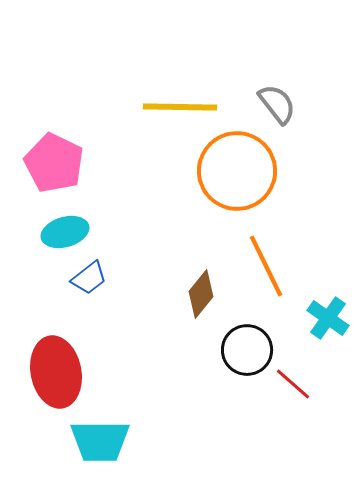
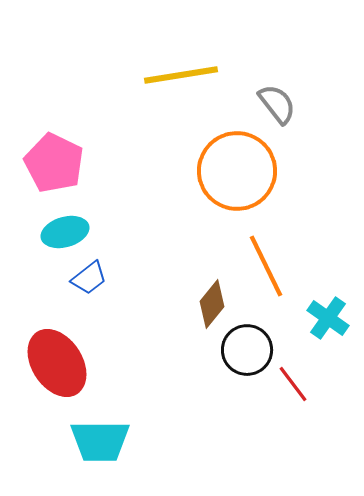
yellow line: moved 1 px right, 32 px up; rotated 10 degrees counterclockwise
brown diamond: moved 11 px right, 10 px down
red ellipse: moved 1 px right, 9 px up; rotated 22 degrees counterclockwise
red line: rotated 12 degrees clockwise
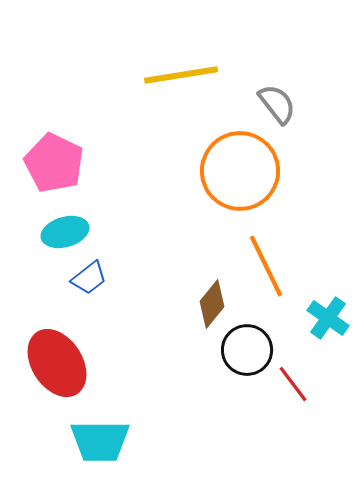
orange circle: moved 3 px right
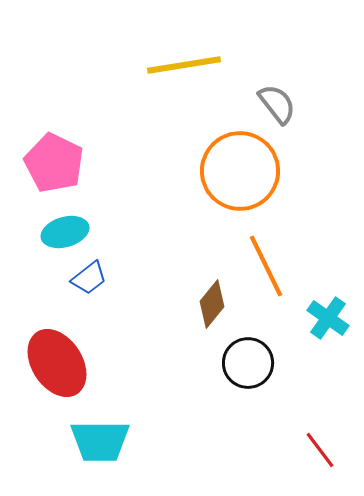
yellow line: moved 3 px right, 10 px up
black circle: moved 1 px right, 13 px down
red line: moved 27 px right, 66 px down
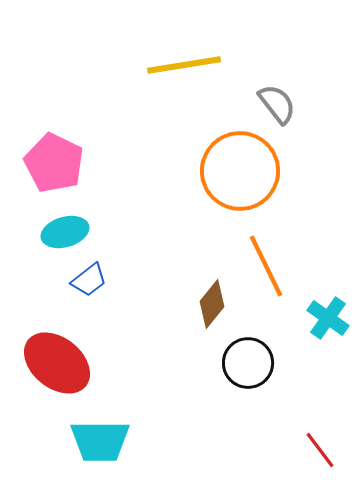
blue trapezoid: moved 2 px down
red ellipse: rotated 18 degrees counterclockwise
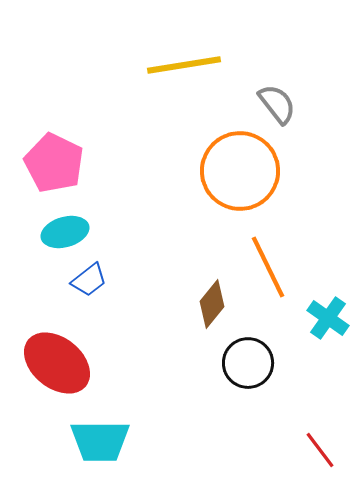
orange line: moved 2 px right, 1 px down
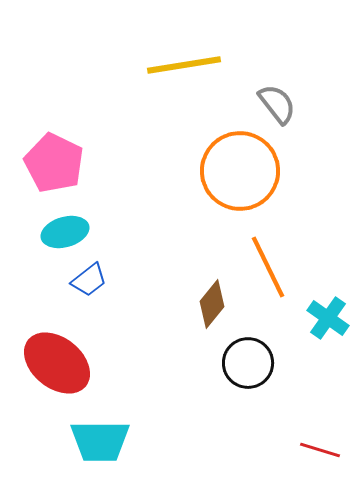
red line: rotated 36 degrees counterclockwise
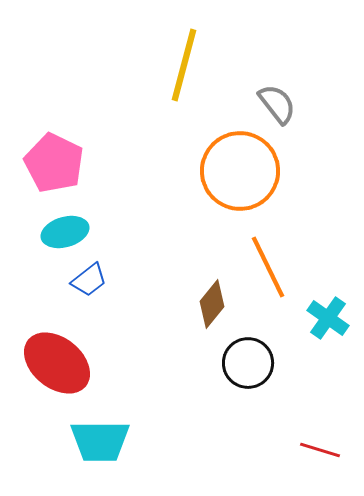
yellow line: rotated 66 degrees counterclockwise
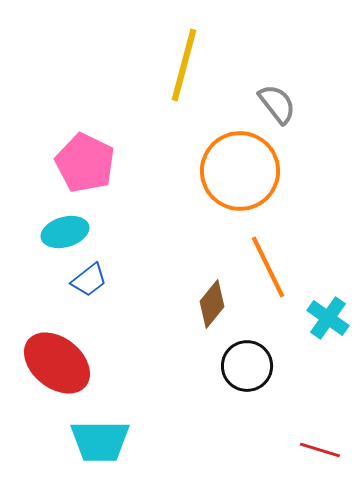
pink pentagon: moved 31 px right
black circle: moved 1 px left, 3 px down
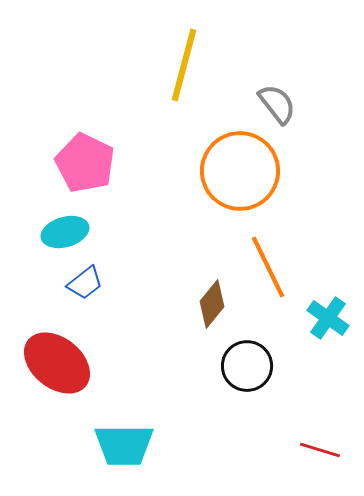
blue trapezoid: moved 4 px left, 3 px down
cyan trapezoid: moved 24 px right, 4 px down
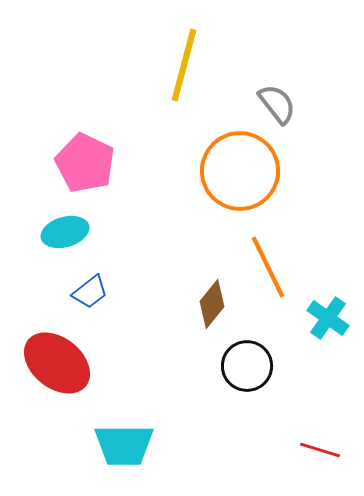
blue trapezoid: moved 5 px right, 9 px down
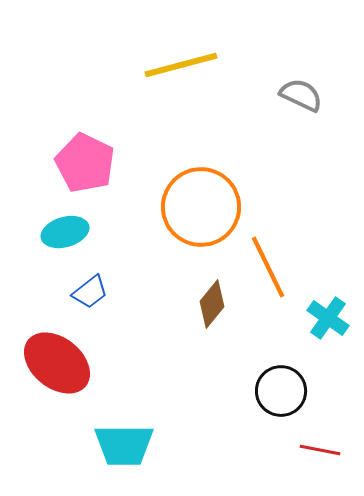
yellow line: moved 3 px left; rotated 60 degrees clockwise
gray semicircle: moved 24 px right, 9 px up; rotated 27 degrees counterclockwise
orange circle: moved 39 px left, 36 px down
black circle: moved 34 px right, 25 px down
red line: rotated 6 degrees counterclockwise
